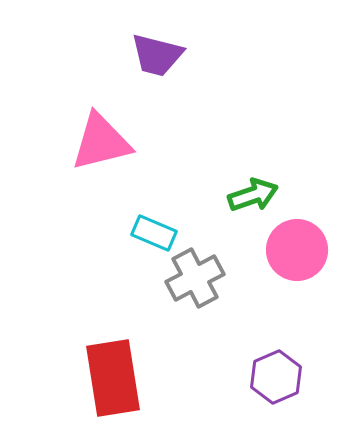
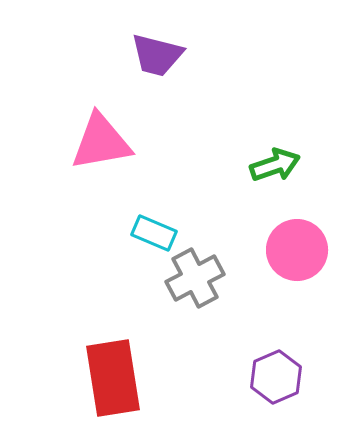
pink triangle: rotated 4 degrees clockwise
green arrow: moved 22 px right, 30 px up
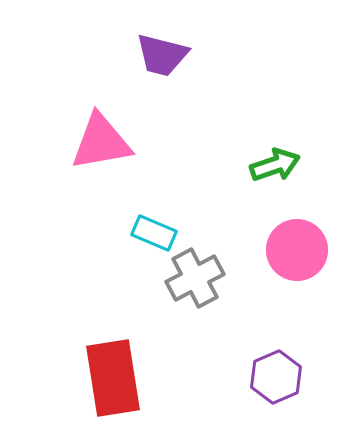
purple trapezoid: moved 5 px right
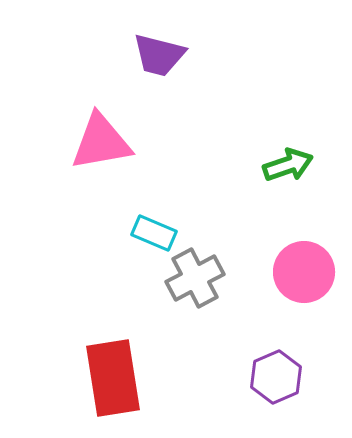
purple trapezoid: moved 3 px left
green arrow: moved 13 px right
pink circle: moved 7 px right, 22 px down
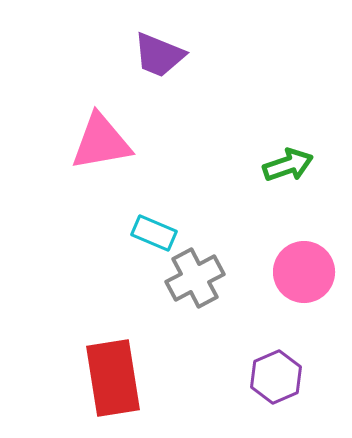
purple trapezoid: rotated 8 degrees clockwise
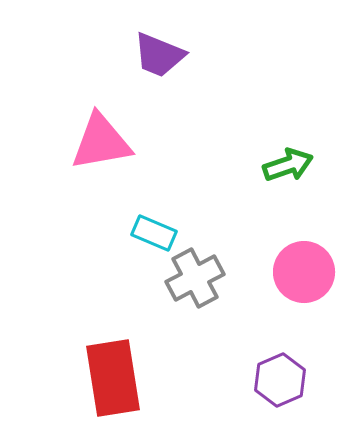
purple hexagon: moved 4 px right, 3 px down
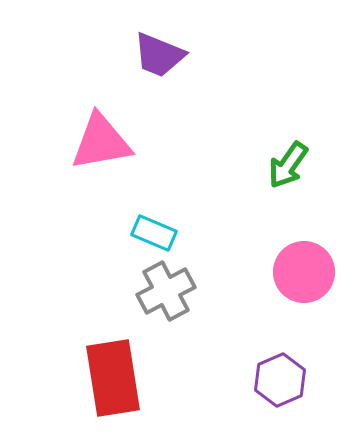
green arrow: rotated 144 degrees clockwise
gray cross: moved 29 px left, 13 px down
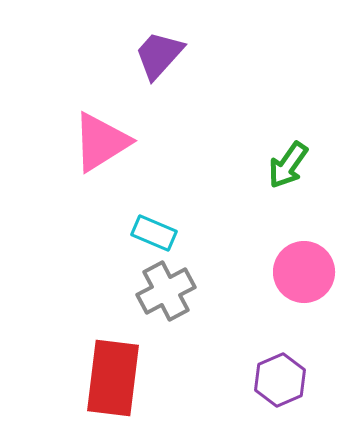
purple trapezoid: rotated 110 degrees clockwise
pink triangle: rotated 22 degrees counterclockwise
red rectangle: rotated 16 degrees clockwise
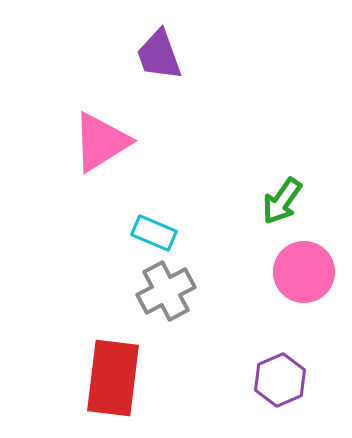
purple trapezoid: rotated 62 degrees counterclockwise
green arrow: moved 6 px left, 36 px down
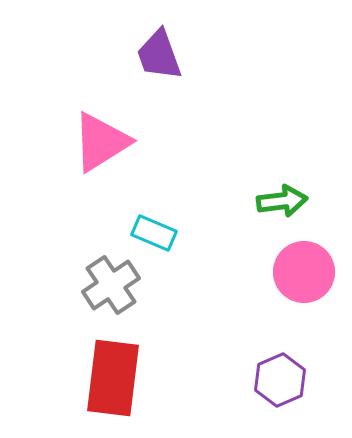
green arrow: rotated 132 degrees counterclockwise
gray cross: moved 55 px left, 6 px up; rotated 6 degrees counterclockwise
